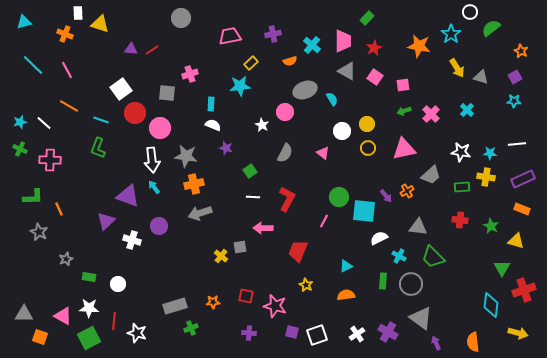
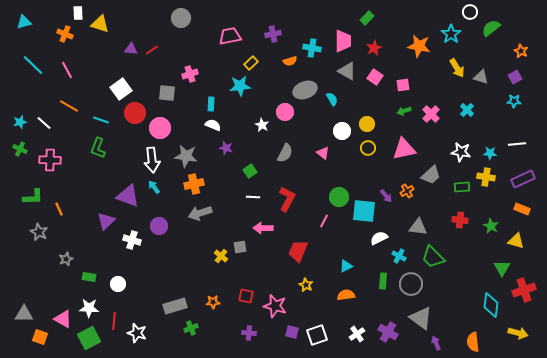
cyan cross at (312, 45): moved 3 px down; rotated 30 degrees counterclockwise
pink triangle at (63, 316): moved 3 px down
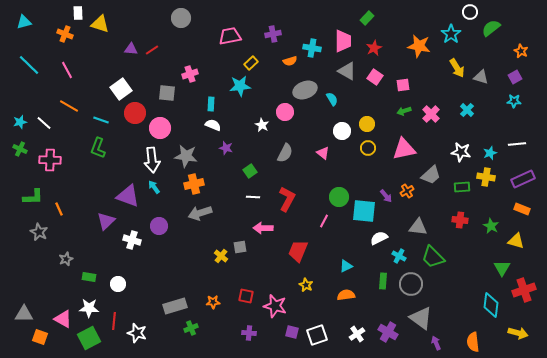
cyan line at (33, 65): moved 4 px left
cyan star at (490, 153): rotated 24 degrees counterclockwise
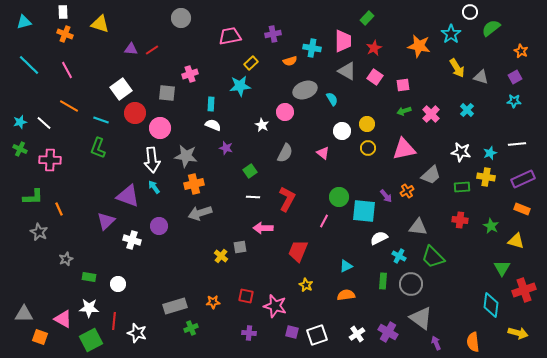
white rectangle at (78, 13): moved 15 px left, 1 px up
green square at (89, 338): moved 2 px right, 2 px down
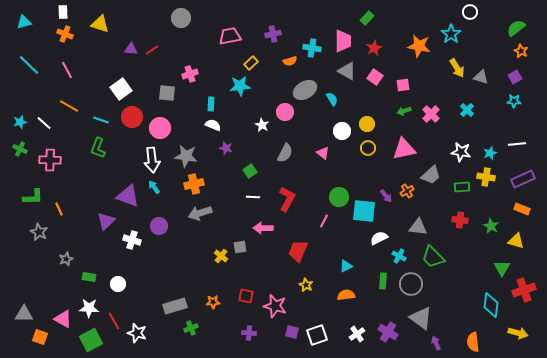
green semicircle at (491, 28): moved 25 px right
gray ellipse at (305, 90): rotated 10 degrees counterclockwise
red circle at (135, 113): moved 3 px left, 4 px down
red line at (114, 321): rotated 36 degrees counterclockwise
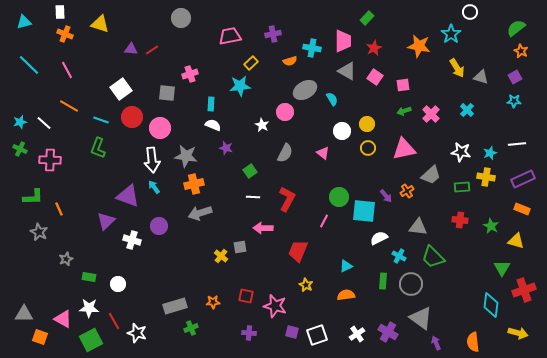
white rectangle at (63, 12): moved 3 px left
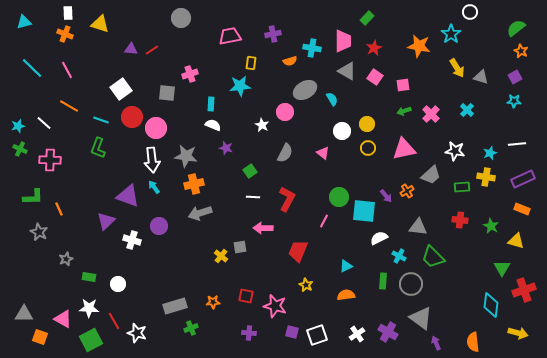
white rectangle at (60, 12): moved 8 px right, 1 px down
yellow rectangle at (251, 63): rotated 40 degrees counterclockwise
cyan line at (29, 65): moved 3 px right, 3 px down
cyan star at (20, 122): moved 2 px left, 4 px down
pink circle at (160, 128): moved 4 px left
white star at (461, 152): moved 6 px left, 1 px up
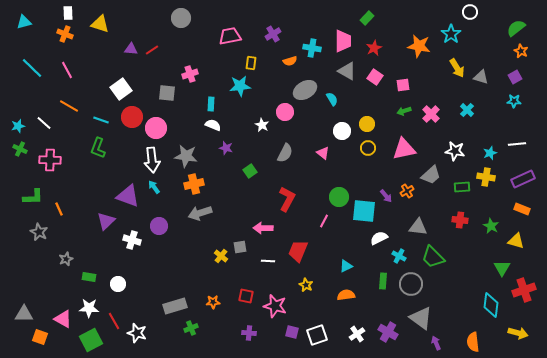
purple cross at (273, 34): rotated 21 degrees counterclockwise
white line at (253, 197): moved 15 px right, 64 px down
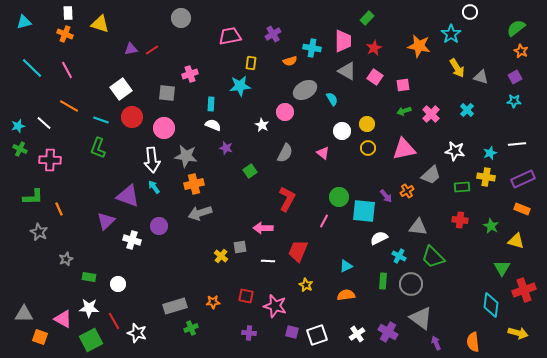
purple triangle at (131, 49): rotated 16 degrees counterclockwise
pink circle at (156, 128): moved 8 px right
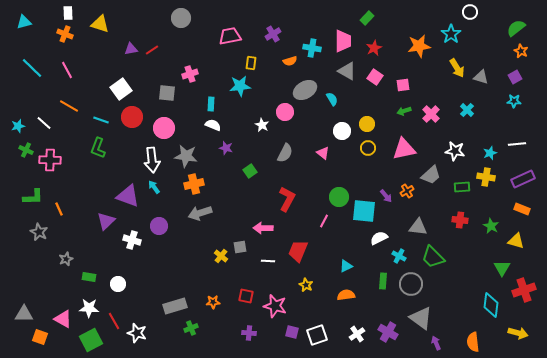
orange star at (419, 46): rotated 20 degrees counterclockwise
green cross at (20, 149): moved 6 px right, 1 px down
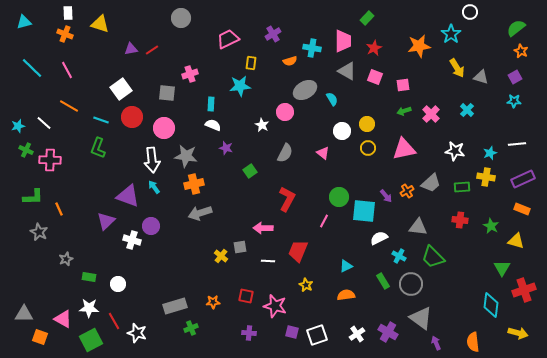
pink trapezoid at (230, 36): moved 2 px left, 3 px down; rotated 15 degrees counterclockwise
pink square at (375, 77): rotated 14 degrees counterclockwise
gray trapezoid at (431, 175): moved 8 px down
purple circle at (159, 226): moved 8 px left
green rectangle at (383, 281): rotated 35 degrees counterclockwise
